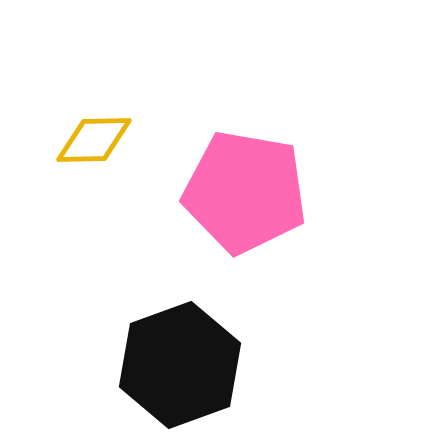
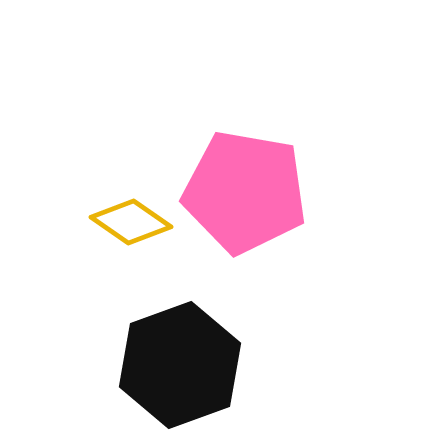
yellow diamond: moved 37 px right, 82 px down; rotated 36 degrees clockwise
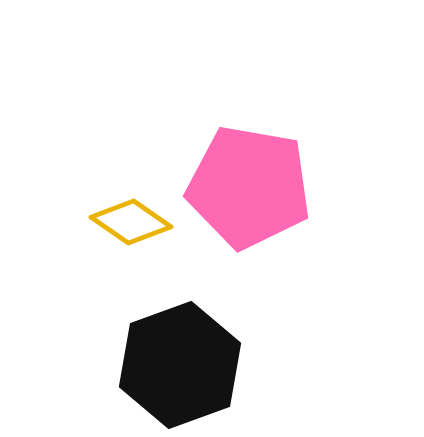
pink pentagon: moved 4 px right, 5 px up
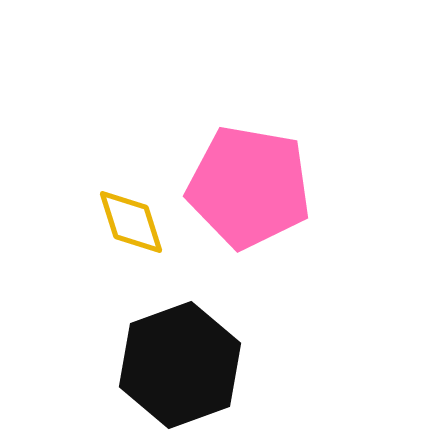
yellow diamond: rotated 38 degrees clockwise
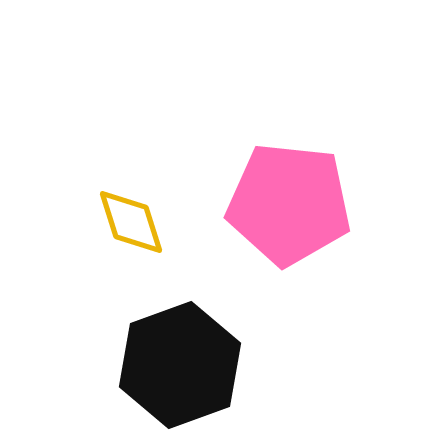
pink pentagon: moved 40 px right, 17 px down; rotated 4 degrees counterclockwise
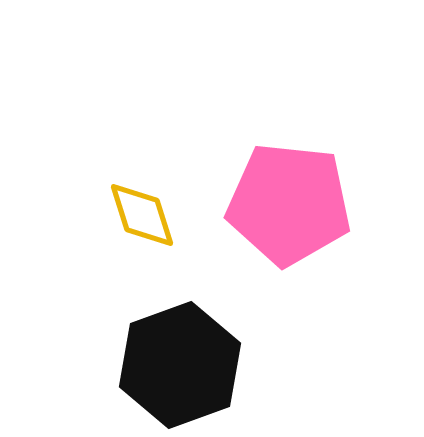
yellow diamond: moved 11 px right, 7 px up
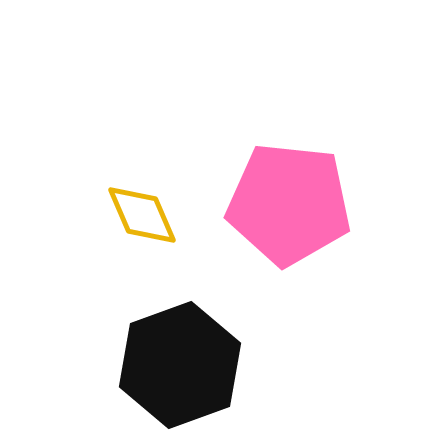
yellow diamond: rotated 6 degrees counterclockwise
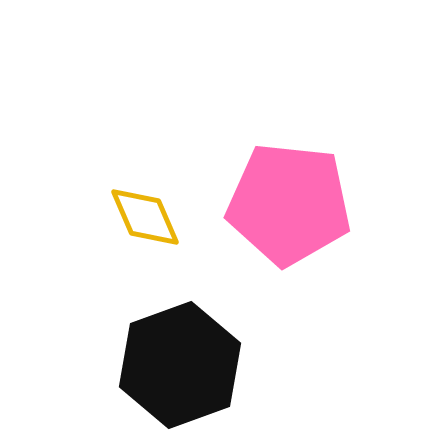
yellow diamond: moved 3 px right, 2 px down
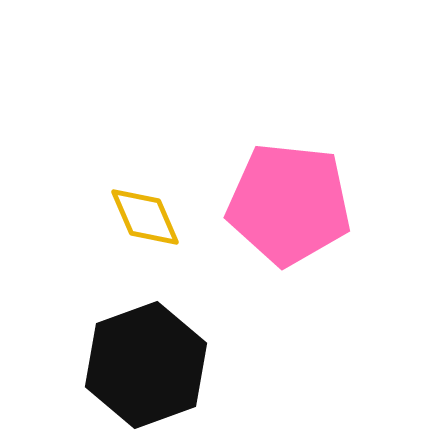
black hexagon: moved 34 px left
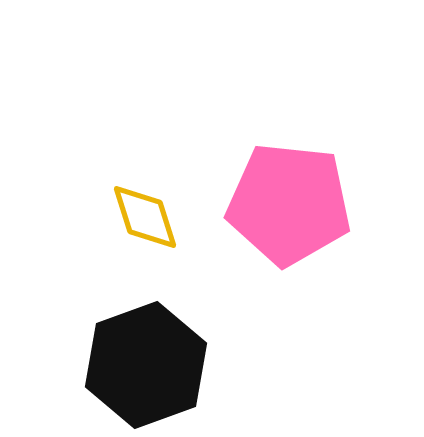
yellow diamond: rotated 6 degrees clockwise
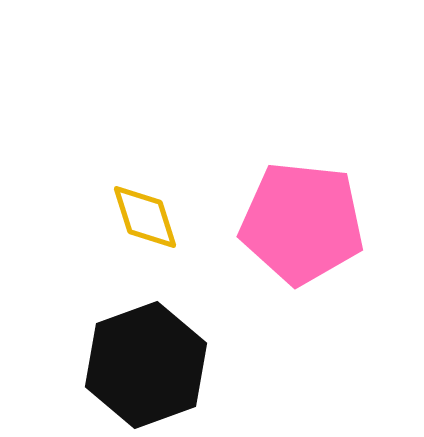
pink pentagon: moved 13 px right, 19 px down
